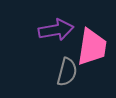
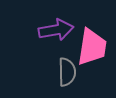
gray semicircle: rotated 16 degrees counterclockwise
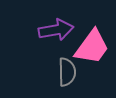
pink trapezoid: rotated 27 degrees clockwise
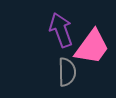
purple arrow: moved 5 px right; rotated 100 degrees counterclockwise
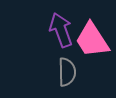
pink trapezoid: moved 7 px up; rotated 111 degrees clockwise
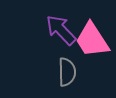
purple arrow: rotated 24 degrees counterclockwise
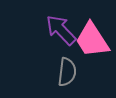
gray semicircle: rotated 8 degrees clockwise
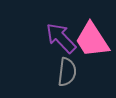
purple arrow: moved 8 px down
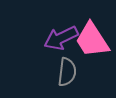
purple arrow: rotated 72 degrees counterclockwise
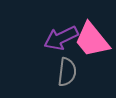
pink trapezoid: rotated 6 degrees counterclockwise
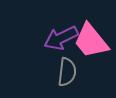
pink trapezoid: moved 1 px left, 1 px down
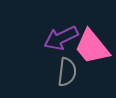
pink trapezoid: moved 1 px right, 6 px down
